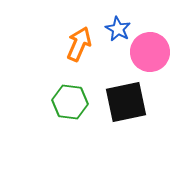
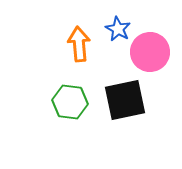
orange arrow: rotated 28 degrees counterclockwise
black square: moved 1 px left, 2 px up
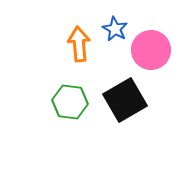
blue star: moved 3 px left
pink circle: moved 1 px right, 2 px up
black square: rotated 18 degrees counterclockwise
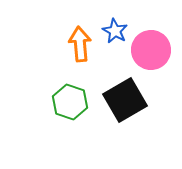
blue star: moved 2 px down
orange arrow: moved 1 px right
green hexagon: rotated 12 degrees clockwise
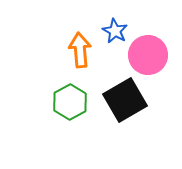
orange arrow: moved 6 px down
pink circle: moved 3 px left, 5 px down
green hexagon: rotated 12 degrees clockwise
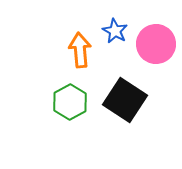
pink circle: moved 8 px right, 11 px up
black square: rotated 27 degrees counterclockwise
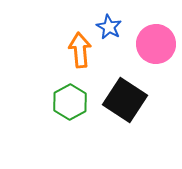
blue star: moved 6 px left, 4 px up
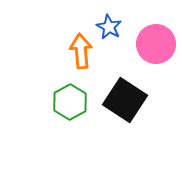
orange arrow: moved 1 px right, 1 px down
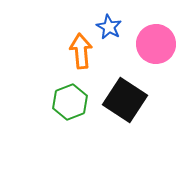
green hexagon: rotated 8 degrees clockwise
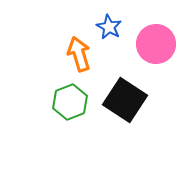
orange arrow: moved 2 px left, 3 px down; rotated 12 degrees counterclockwise
